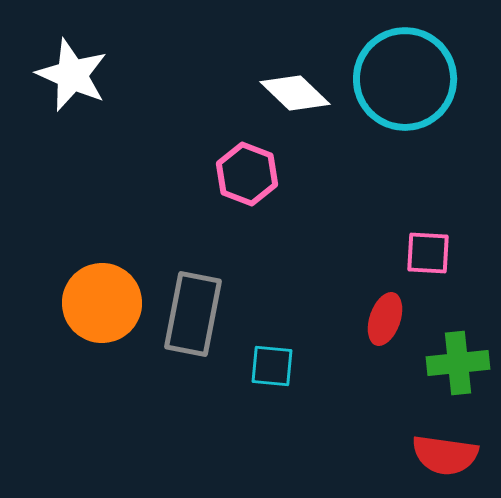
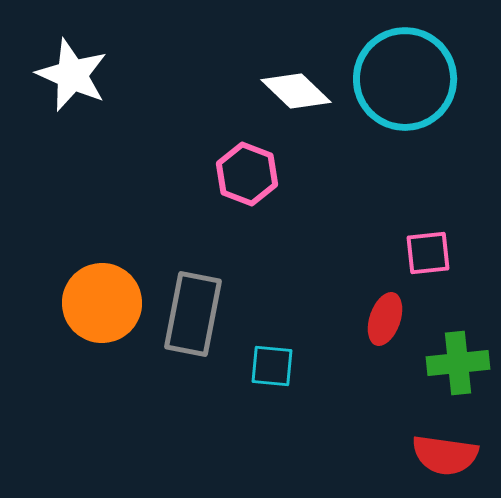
white diamond: moved 1 px right, 2 px up
pink square: rotated 9 degrees counterclockwise
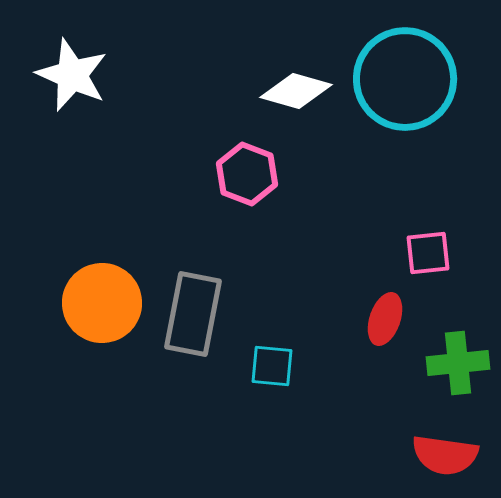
white diamond: rotated 28 degrees counterclockwise
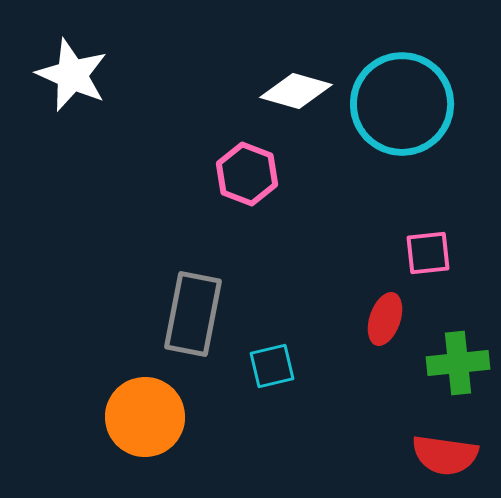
cyan circle: moved 3 px left, 25 px down
orange circle: moved 43 px right, 114 px down
cyan square: rotated 18 degrees counterclockwise
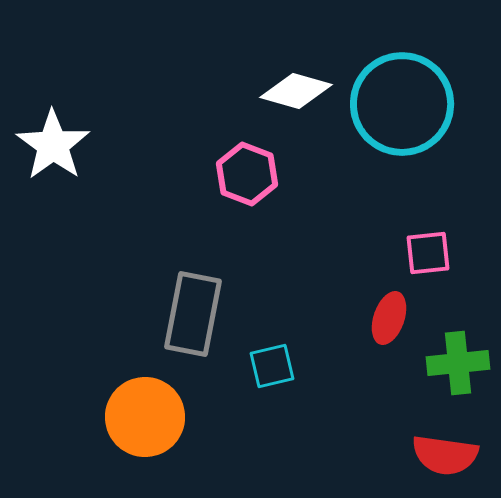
white star: moved 19 px left, 70 px down; rotated 12 degrees clockwise
red ellipse: moved 4 px right, 1 px up
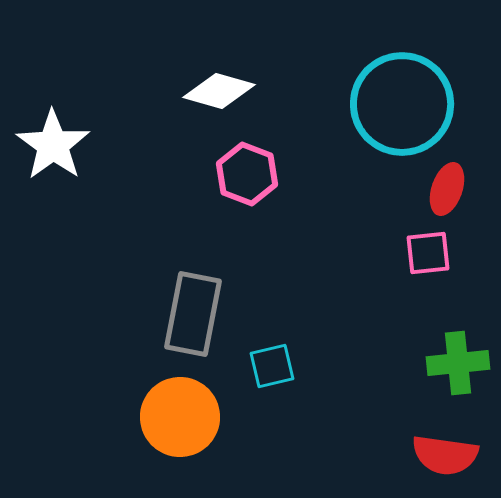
white diamond: moved 77 px left
red ellipse: moved 58 px right, 129 px up
orange circle: moved 35 px right
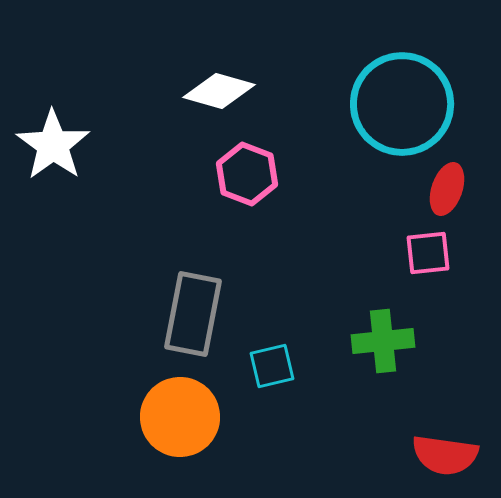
green cross: moved 75 px left, 22 px up
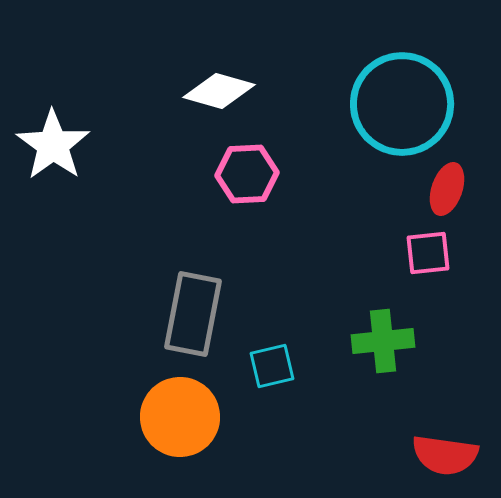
pink hexagon: rotated 24 degrees counterclockwise
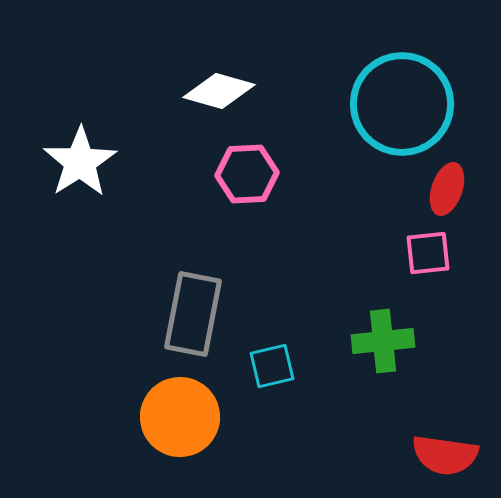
white star: moved 27 px right, 17 px down; rotated 4 degrees clockwise
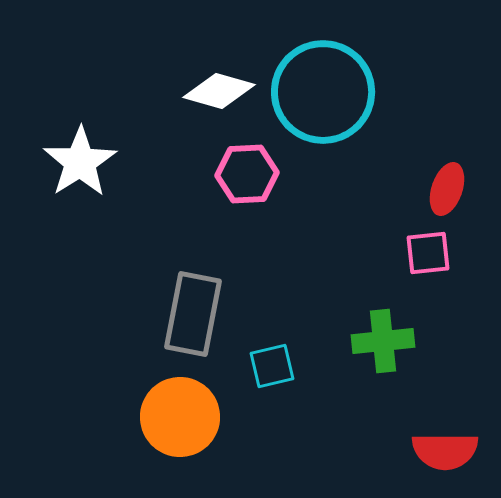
cyan circle: moved 79 px left, 12 px up
red semicircle: moved 4 px up; rotated 8 degrees counterclockwise
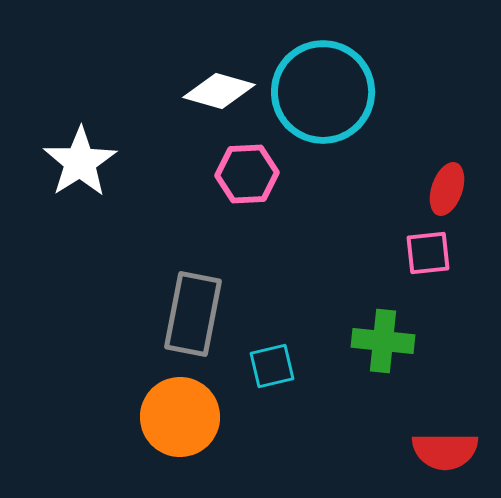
green cross: rotated 12 degrees clockwise
